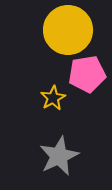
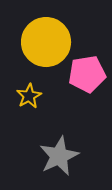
yellow circle: moved 22 px left, 12 px down
yellow star: moved 24 px left, 2 px up
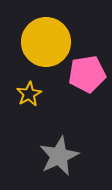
yellow star: moved 2 px up
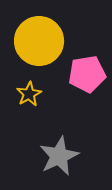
yellow circle: moved 7 px left, 1 px up
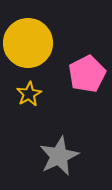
yellow circle: moved 11 px left, 2 px down
pink pentagon: rotated 18 degrees counterclockwise
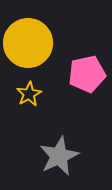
pink pentagon: rotated 15 degrees clockwise
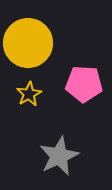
pink pentagon: moved 3 px left, 10 px down; rotated 15 degrees clockwise
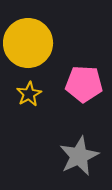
gray star: moved 20 px right
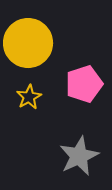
pink pentagon: rotated 21 degrees counterclockwise
yellow star: moved 3 px down
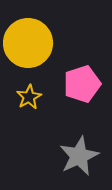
pink pentagon: moved 2 px left
